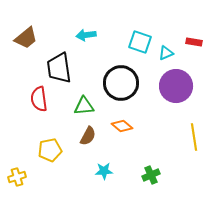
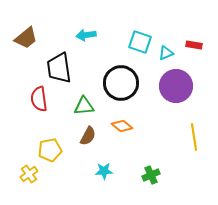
red rectangle: moved 3 px down
yellow cross: moved 12 px right, 3 px up; rotated 18 degrees counterclockwise
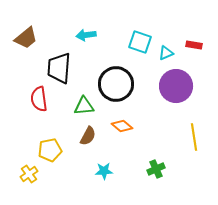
black trapezoid: rotated 12 degrees clockwise
black circle: moved 5 px left, 1 px down
green cross: moved 5 px right, 6 px up
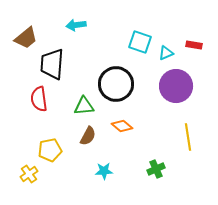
cyan arrow: moved 10 px left, 10 px up
black trapezoid: moved 7 px left, 4 px up
yellow line: moved 6 px left
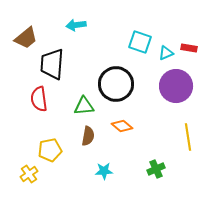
red rectangle: moved 5 px left, 3 px down
brown semicircle: rotated 18 degrees counterclockwise
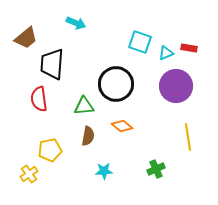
cyan arrow: moved 2 px up; rotated 150 degrees counterclockwise
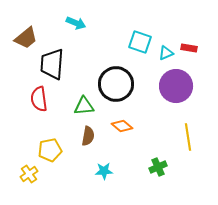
green cross: moved 2 px right, 2 px up
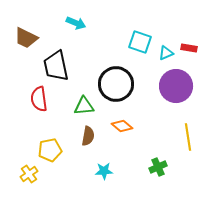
brown trapezoid: rotated 65 degrees clockwise
black trapezoid: moved 4 px right, 2 px down; rotated 16 degrees counterclockwise
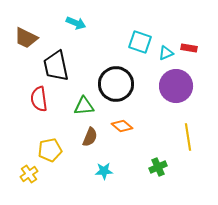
brown semicircle: moved 2 px right, 1 px down; rotated 12 degrees clockwise
